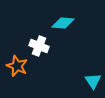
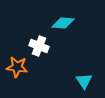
orange star: moved 1 px down; rotated 15 degrees counterclockwise
cyan triangle: moved 9 px left
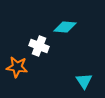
cyan diamond: moved 2 px right, 4 px down
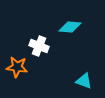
cyan diamond: moved 5 px right
cyan triangle: rotated 36 degrees counterclockwise
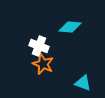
orange star: moved 26 px right, 3 px up; rotated 15 degrees clockwise
cyan triangle: moved 1 px left, 2 px down
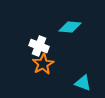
orange star: rotated 20 degrees clockwise
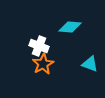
cyan triangle: moved 7 px right, 19 px up
